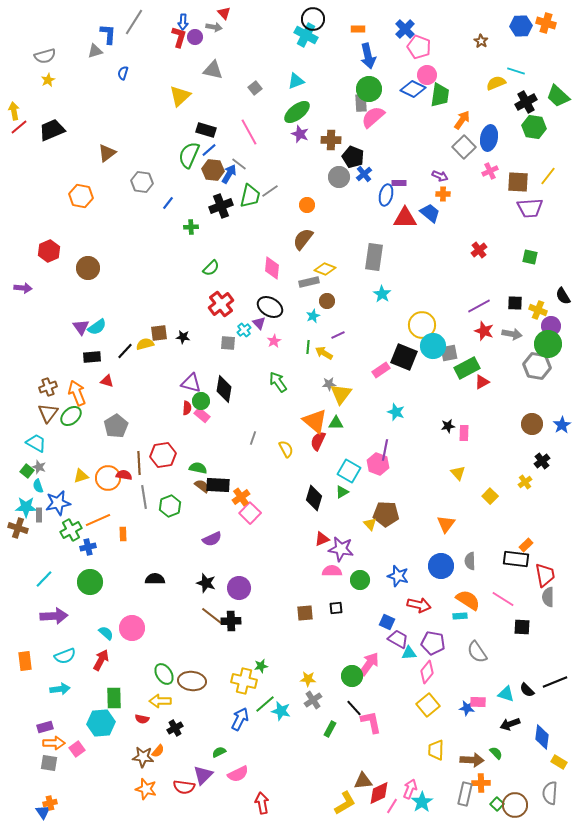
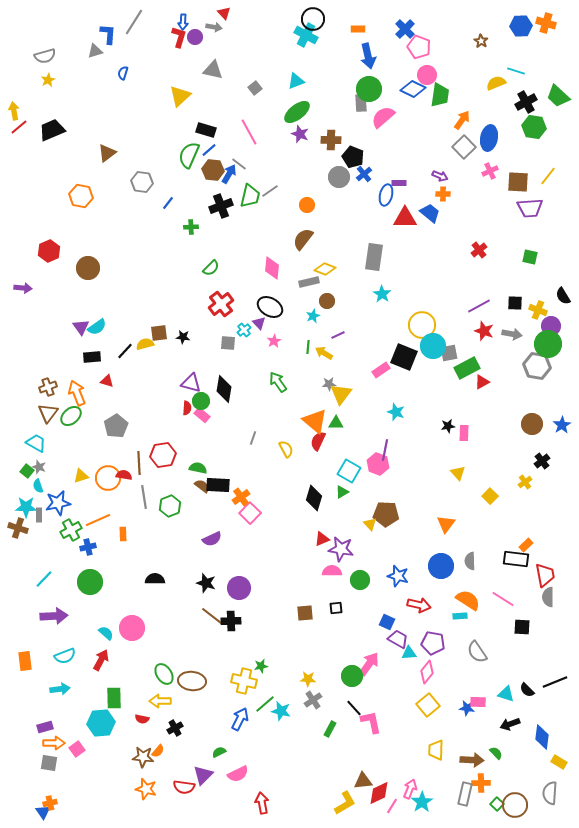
pink semicircle at (373, 117): moved 10 px right
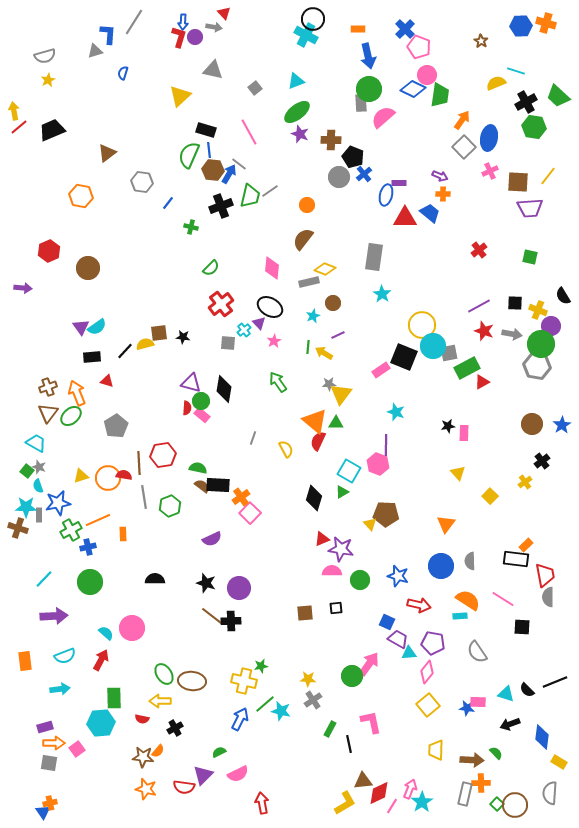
blue line at (209, 150): rotated 56 degrees counterclockwise
green cross at (191, 227): rotated 16 degrees clockwise
brown circle at (327, 301): moved 6 px right, 2 px down
green circle at (548, 344): moved 7 px left
purple line at (385, 450): moved 1 px right, 5 px up; rotated 10 degrees counterclockwise
black line at (354, 708): moved 5 px left, 36 px down; rotated 30 degrees clockwise
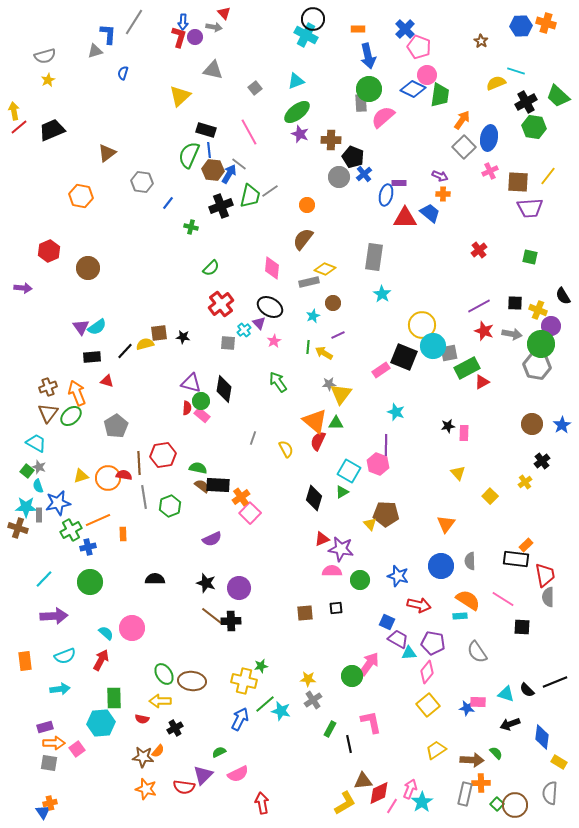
yellow trapezoid at (436, 750): rotated 55 degrees clockwise
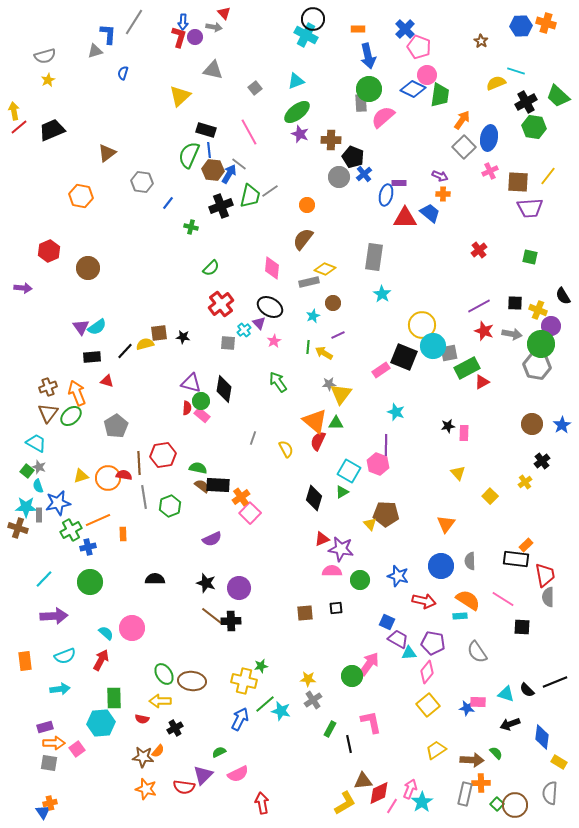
red arrow at (419, 605): moved 5 px right, 4 px up
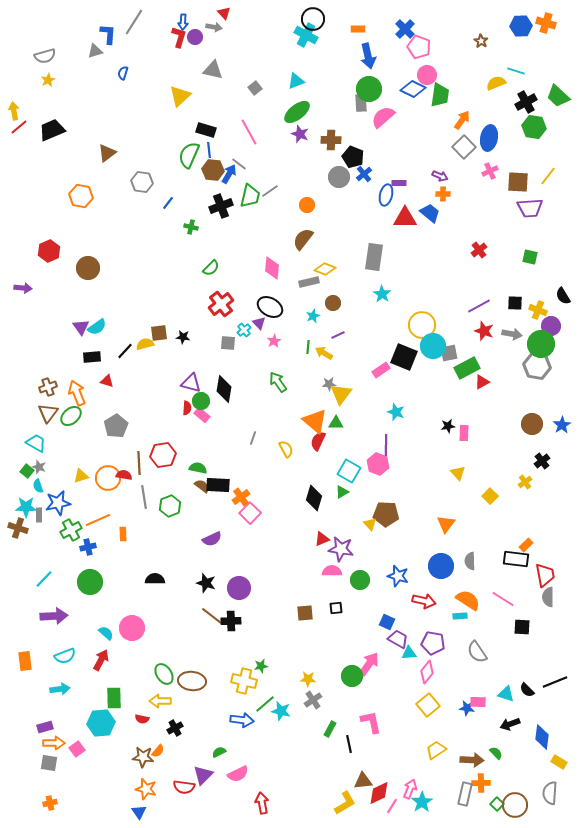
blue arrow at (240, 719): moved 2 px right, 1 px down; rotated 70 degrees clockwise
blue triangle at (43, 812): moved 96 px right
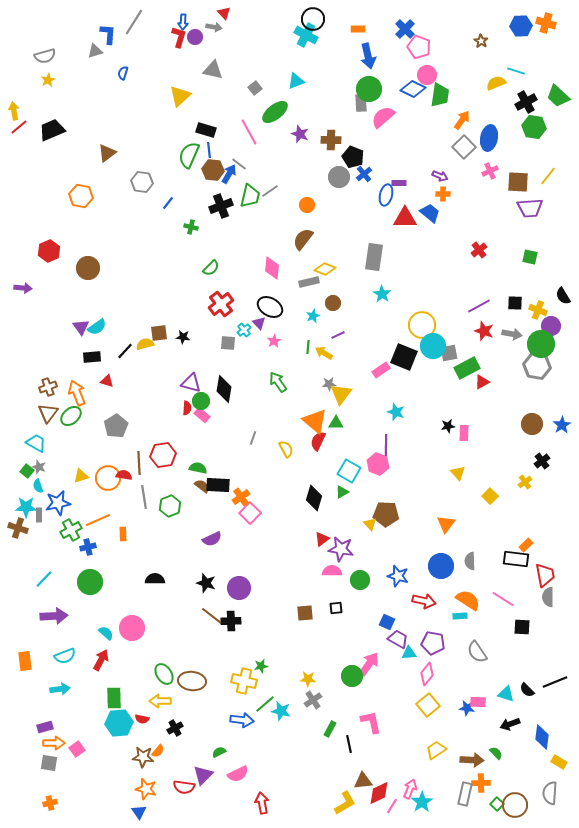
green ellipse at (297, 112): moved 22 px left
red triangle at (322, 539): rotated 14 degrees counterclockwise
pink diamond at (427, 672): moved 2 px down
cyan hexagon at (101, 723): moved 18 px right
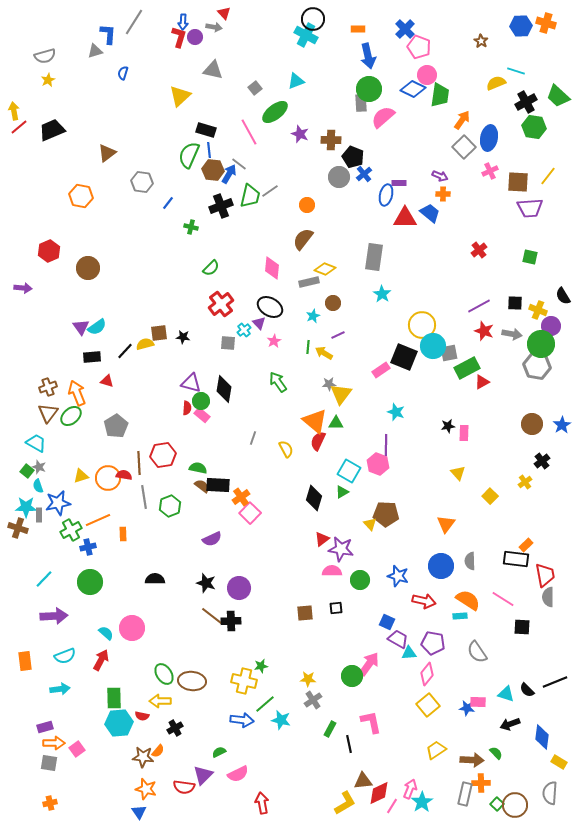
cyan star at (281, 711): moved 9 px down
red semicircle at (142, 719): moved 3 px up
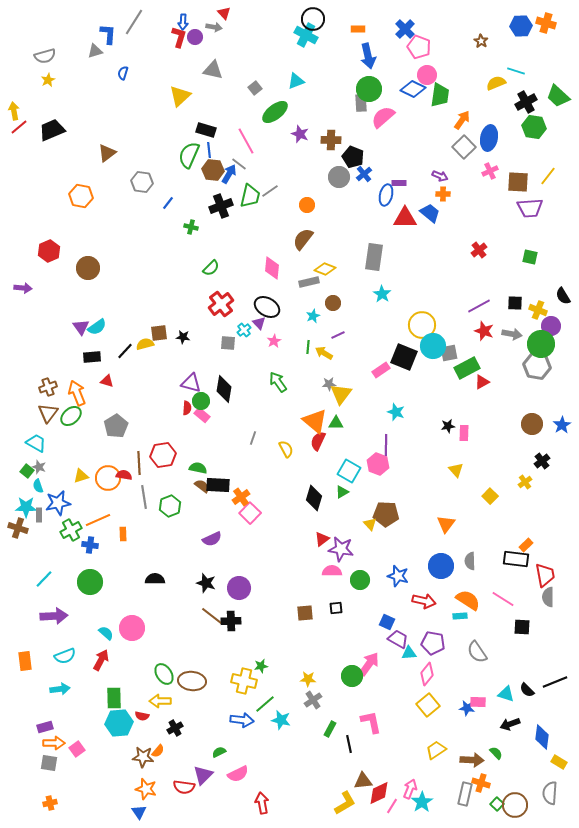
pink line at (249, 132): moved 3 px left, 9 px down
black ellipse at (270, 307): moved 3 px left
yellow triangle at (458, 473): moved 2 px left, 3 px up
blue cross at (88, 547): moved 2 px right, 2 px up; rotated 21 degrees clockwise
orange cross at (481, 783): rotated 18 degrees clockwise
